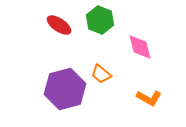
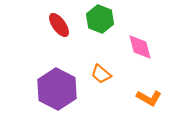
green hexagon: moved 1 px up
red ellipse: rotated 20 degrees clockwise
purple hexagon: moved 8 px left; rotated 18 degrees counterclockwise
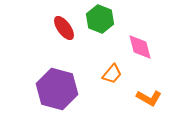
red ellipse: moved 5 px right, 3 px down
orange trapezoid: moved 11 px right; rotated 90 degrees counterclockwise
purple hexagon: rotated 12 degrees counterclockwise
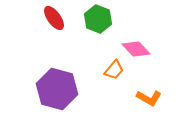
green hexagon: moved 2 px left
red ellipse: moved 10 px left, 10 px up
pink diamond: moved 4 px left, 2 px down; rotated 28 degrees counterclockwise
orange trapezoid: moved 2 px right, 4 px up
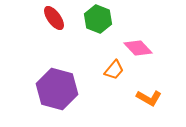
pink diamond: moved 2 px right, 1 px up
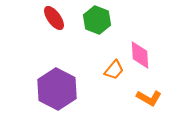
green hexagon: moved 1 px left, 1 px down
pink diamond: moved 2 px right, 7 px down; rotated 40 degrees clockwise
purple hexagon: rotated 12 degrees clockwise
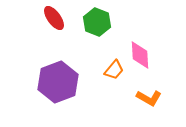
green hexagon: moved 2 px down
purple hexagon: moved 1 px right, 7 px up; rotated 12 degrees clockwise
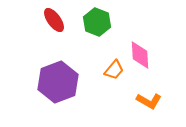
red ellipse: moved 2 px down
orange L-shape: moved 3 px down
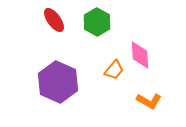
green hexagon: rotated 8 degrees clockwise
purple hexagon: rotated 15 degrees counterclockwise
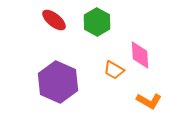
red ellipse: rotated 15 degrees counterclockwise
orange trapezoid: rotated 80 degrees clockwise
